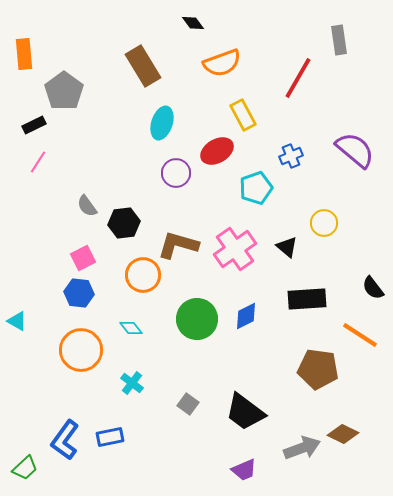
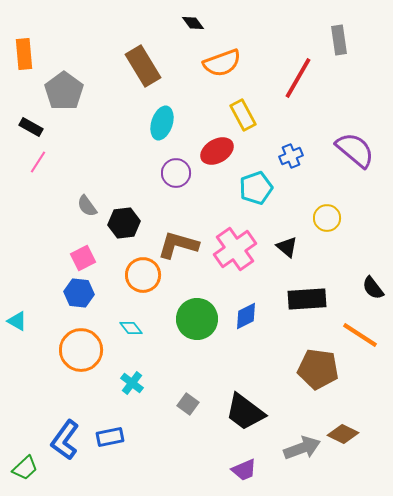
black rectangle at (34, 125): moved 3 px left, 2 px down; rotated 55 degrees clockwise
yellow circle at (324, 223): moved 3 px right, 5 px up
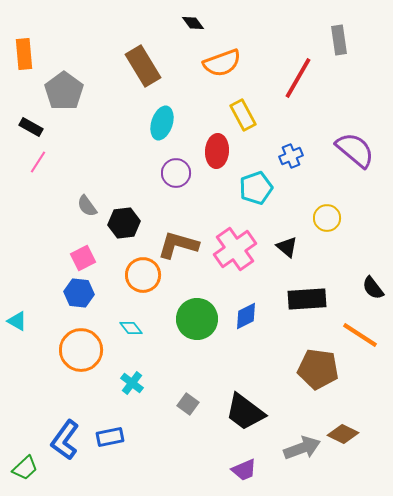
red ellipse at (217, 151): rotated 56 degrees counterclockwise
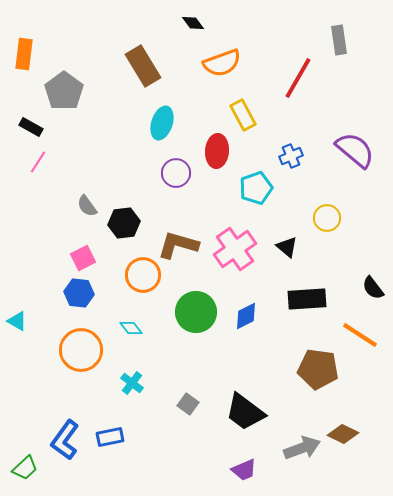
orange rectangle at (24, 54): rotated 12 degrees clockwise
green circle at (197, 319): moved 1 px left, 7 px up
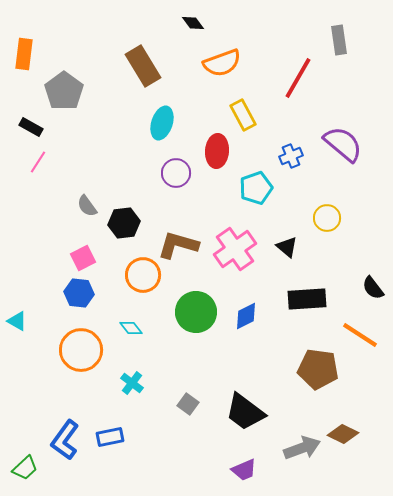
purple semicircle at (355, 150): moved 12 px left, 6 px up
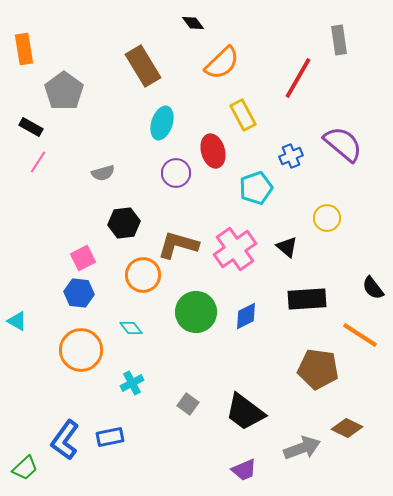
orange rectangle at (24, 54): moved 5 px up; rotated 16 degrees counterclockwise
orange semicircle at (222, 63): rotated 24 degrees counterclockwise
red ellipse at (217, 151): moved 4 px left; rotated 20 degrees counterclockwise
gray semicircle at (87, 206): moved 16 px right, 33 px up; rotated 70 degrees counterclockwise
cyan cross at (132, 383): rotated 25 degrees clockwise
brown diamond at (343, 434): moved 4 px right, 6 px up
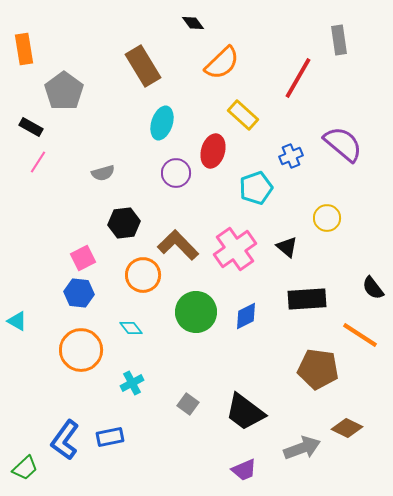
yellow rectangle at (243, 115): rotated 20 degrees counterclockwise
red ellipse at (213, 151): rotated 32 degrees clockwise
brown L-shape at (178, 245): rotated 30 degrees clockwise
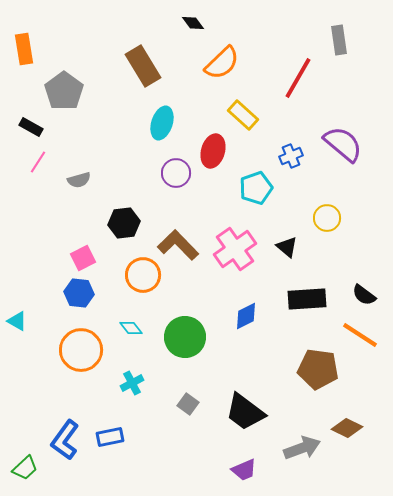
gray semicircle at (103, 173): moved 24 px left, 7 px down
black semicircle at (373, 288): moved 9 px left, 7 px down; rotated 15 degrees counterclockwise
green circle at (196, 312): moved 11 px left, 25 px down
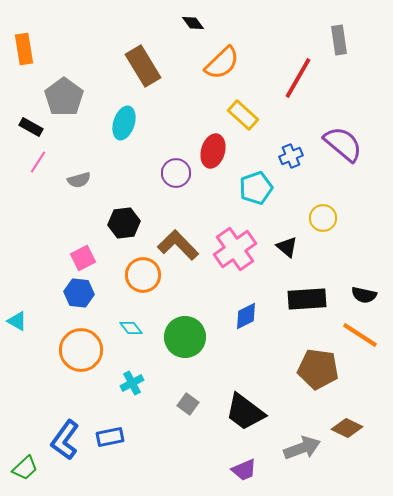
gray pentagon at (64, 91): moved 6 px down
cyan ellipse at (162, 123): moved 38 px left
yellow circle at (327, 218): moved 4 px left
black semicircle at (364, 295): rotated 25 degrees counterclockwise
